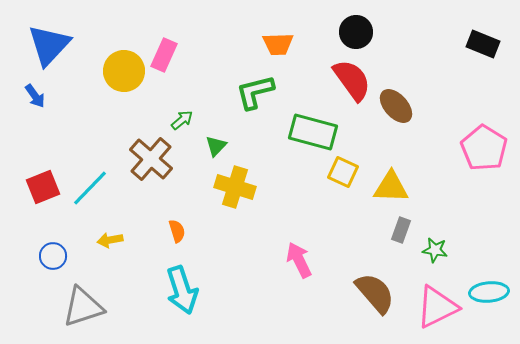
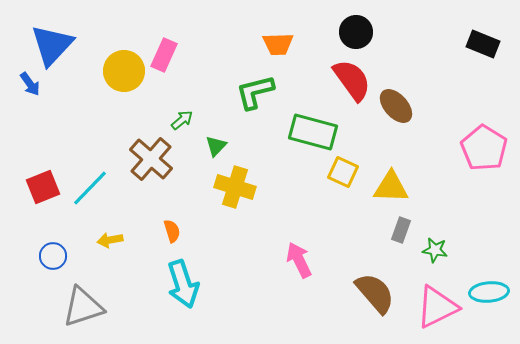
blue triangle: moved 3 px right
blue arrow: moved 5 px left, 12 px up
orange semicircle: moved 5 px left
cyan arrow: moved 1 px right, 6 px up
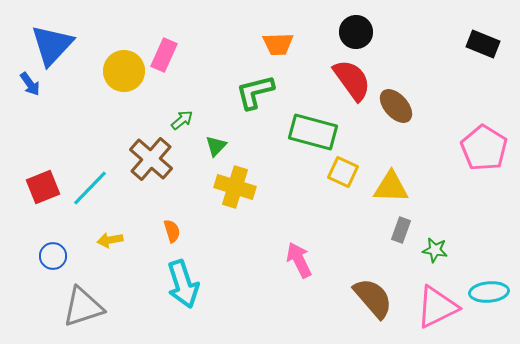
brown semicircle: moved 2 px left, 5 px down
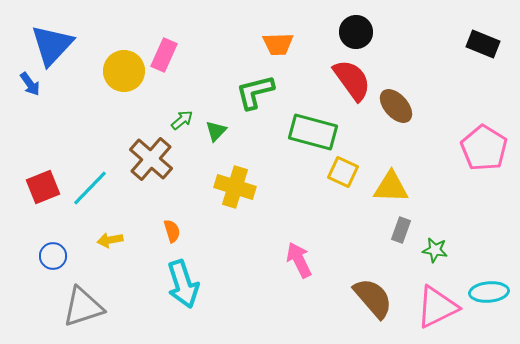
green triangle: moved 15 px up
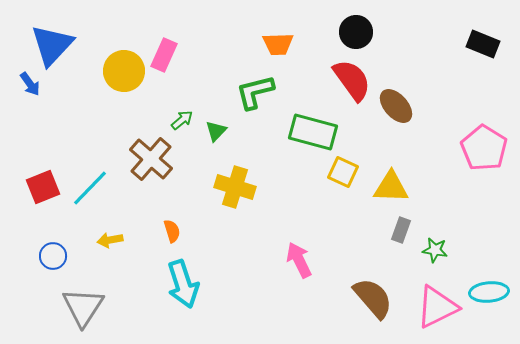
gray triangle: rotated 39 degrees counterclockwise
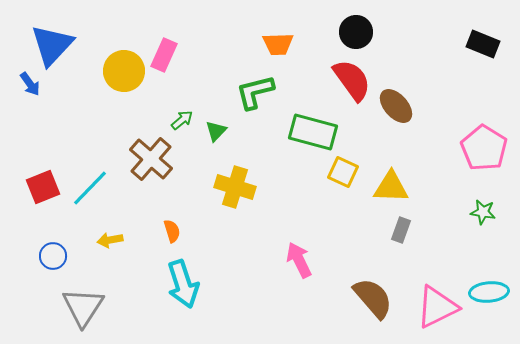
green star: moved 48 px right, 38 px up
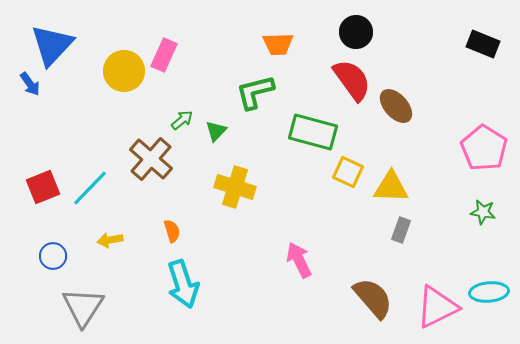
yellow square: moved 5 px right
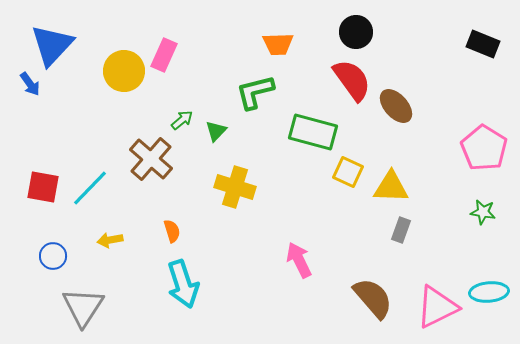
red square: rotated 32 degrees clockwise
